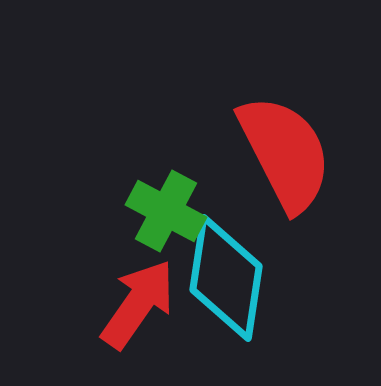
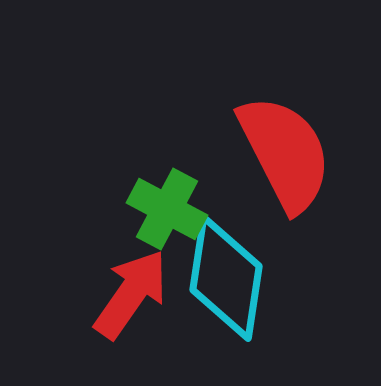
green cross: moved 1 px right, 2 px up
red arrow: moved 7 px left, 10 px up
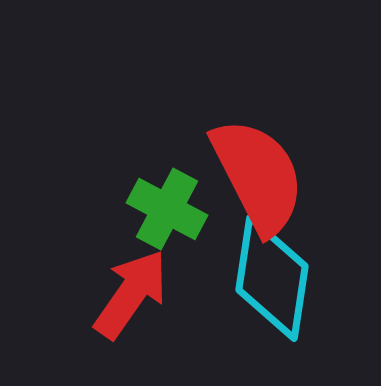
red semicircle: moved 27 px left, 23 px down
cyan diamond: moved 46 px right
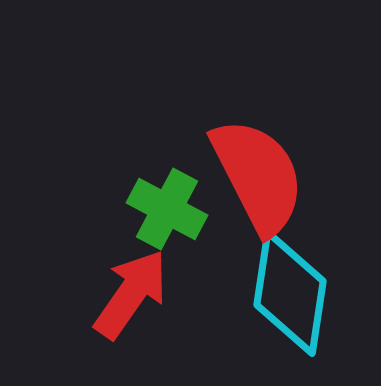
cyan diamond: moved 18 px right, 15 px down
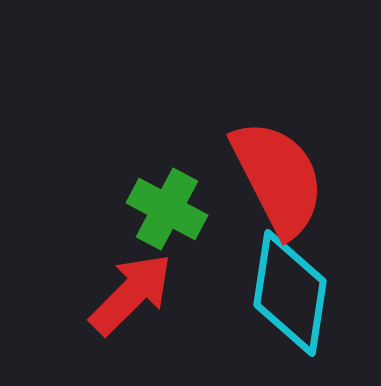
red semicircle: moved 20 px right, 2 px down
red arrow: rotated 10 degrees clockwise
